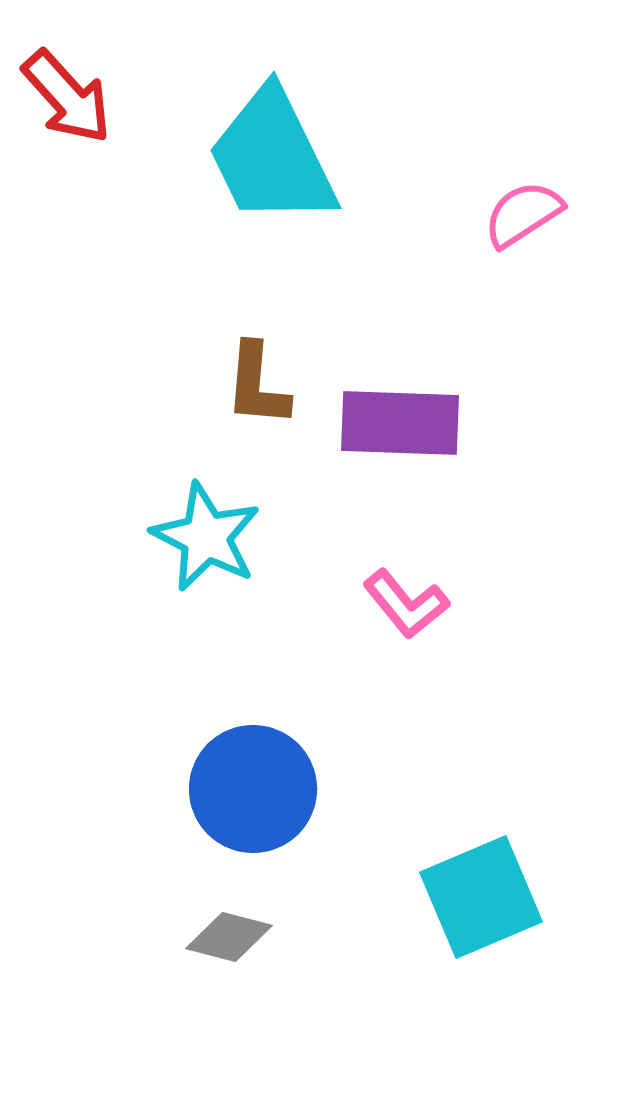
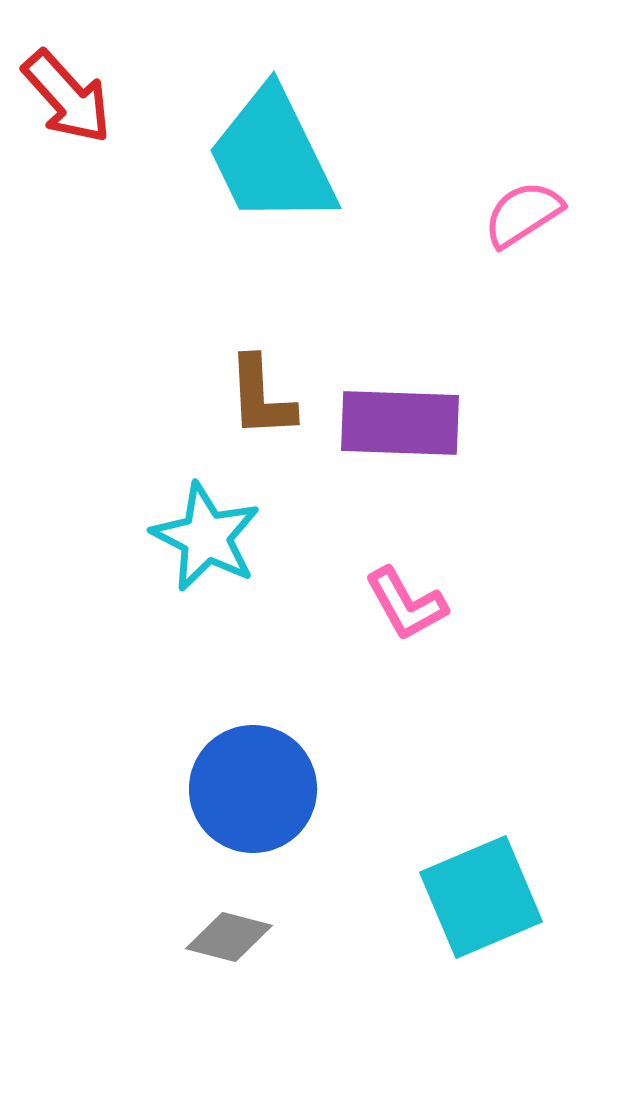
brown L-shape: moved 4 px right, 12 px down; rotated 8 degrees counterclockwise
pink L-shape: rotated 10 degrees clockwise
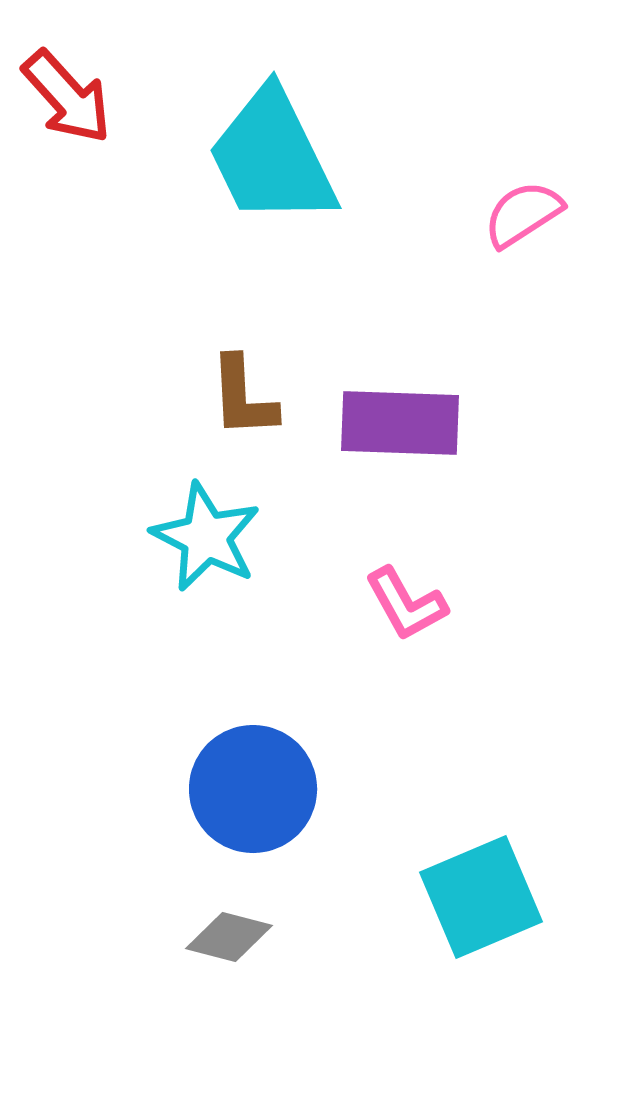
brown L-shape: moved 18 px left
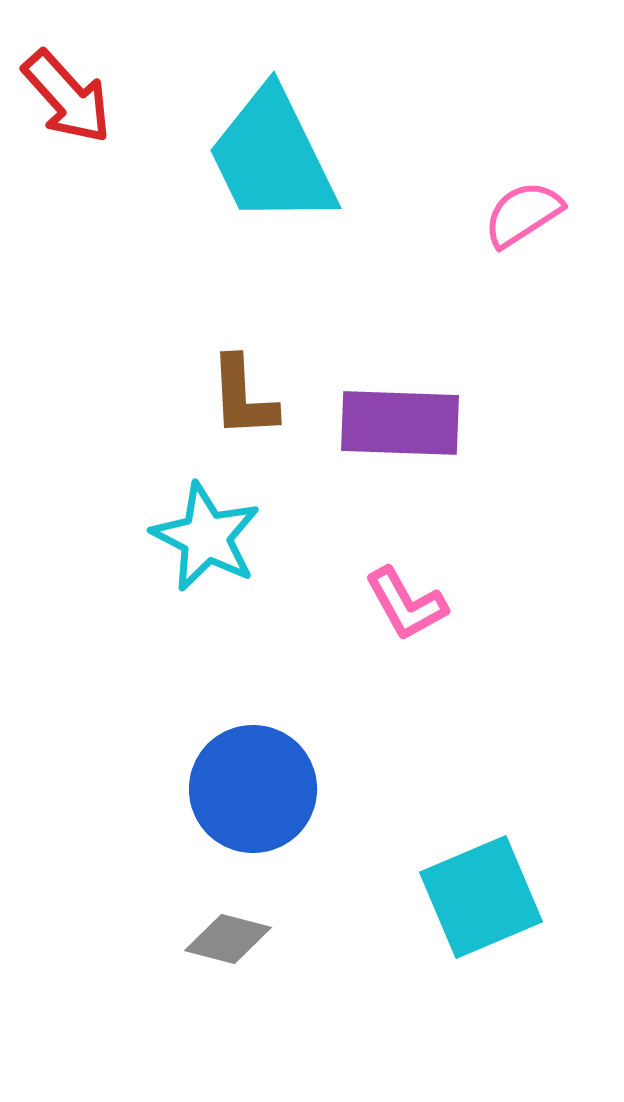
gray diamond: moved 1 px left, 2 px down
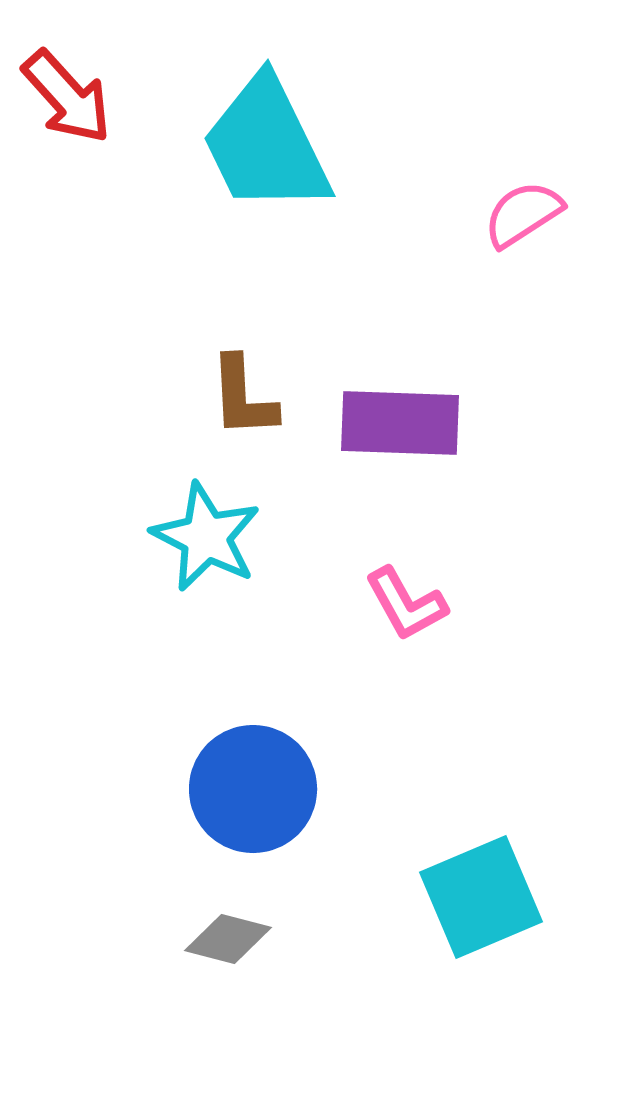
cyan trapezoid: moved 6 px left, 12 px up
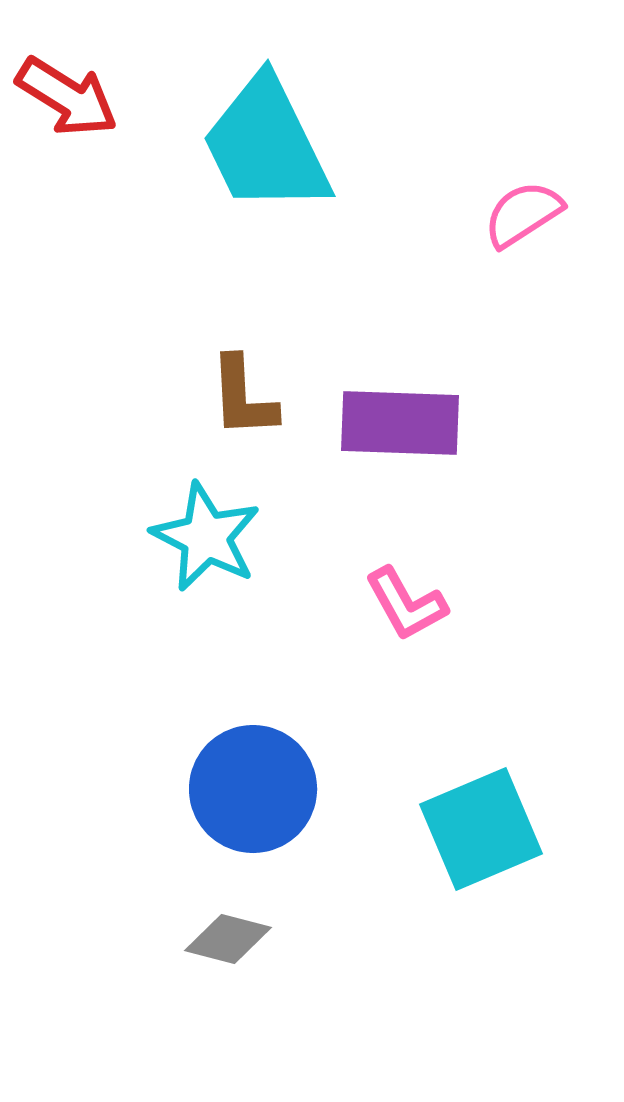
red arrow: rotated 16 degrees counterclockwise
cyan square: moved 68 px up
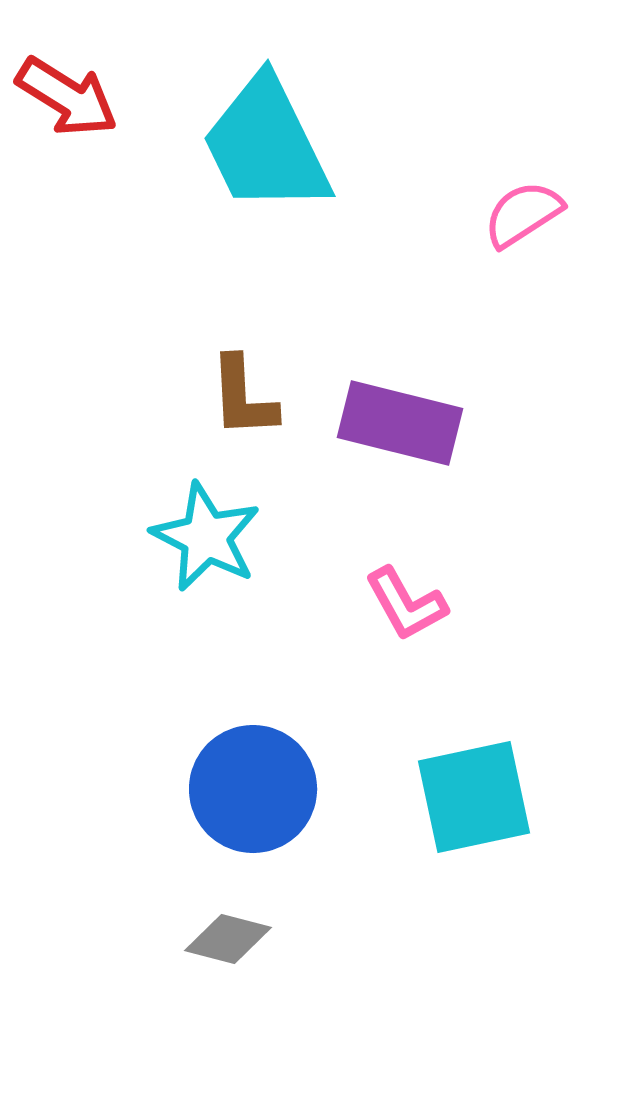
purple rectangle: rotated 12 degrees clockwise
cyan square: moved 7 px left, 32 px up; rotated 11 degrees clockwise
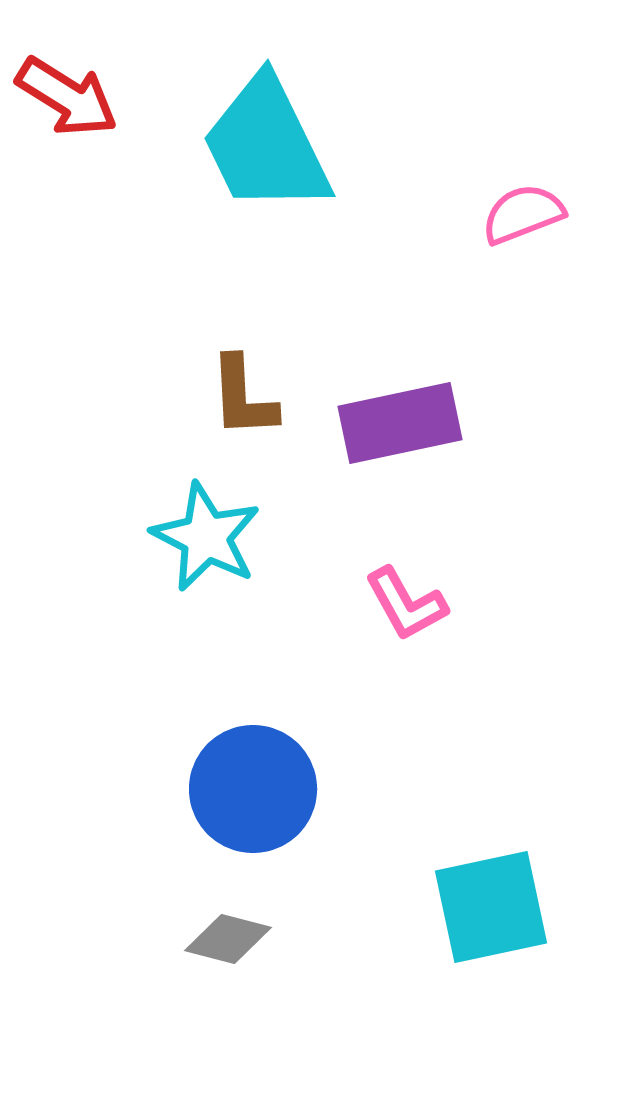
pink semicircle: rotated 12 degrees clockwise
purple rectangle: rotated 26 degrees counterclockwise
cyan square: moved 17 px right, 110 px down
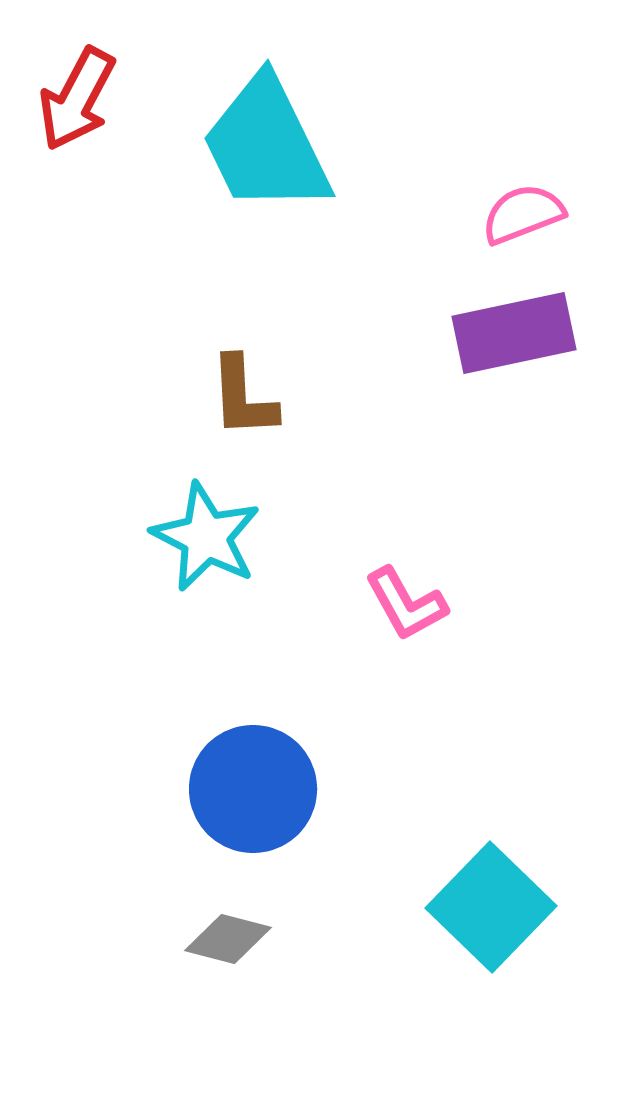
red arrow: moved 10 px right, 2 px down; rotated 86 degrees clockwise
purple rectangle: moved 114 px right, 90 px up
cyan square: rotated 34 degrees counterclockwise
